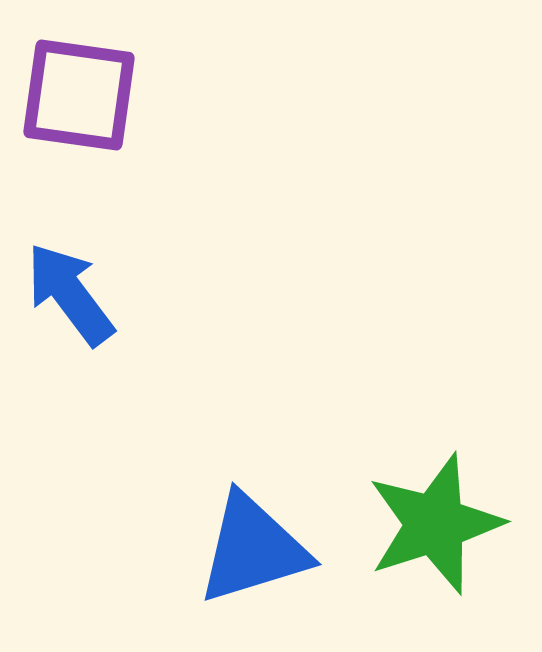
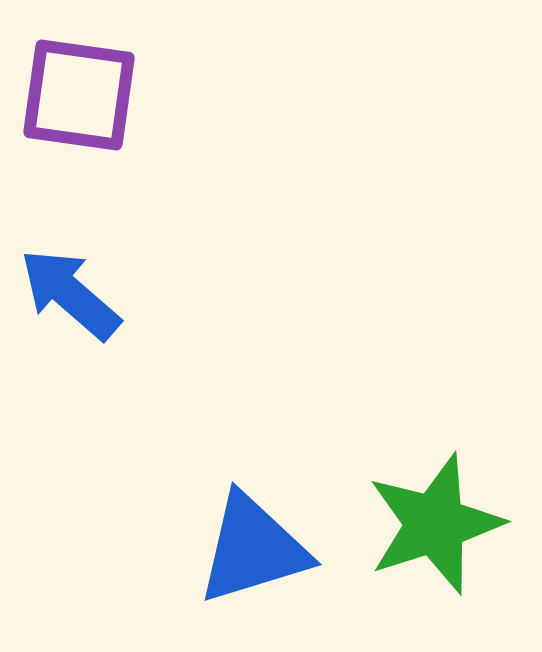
blue arrow: rotated 12 degrees counterclockwise
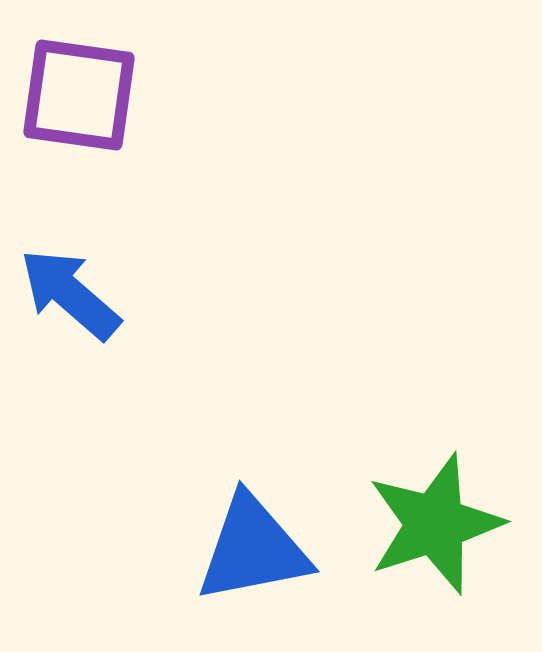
blue triangle: rotated 6 degrees clockwise
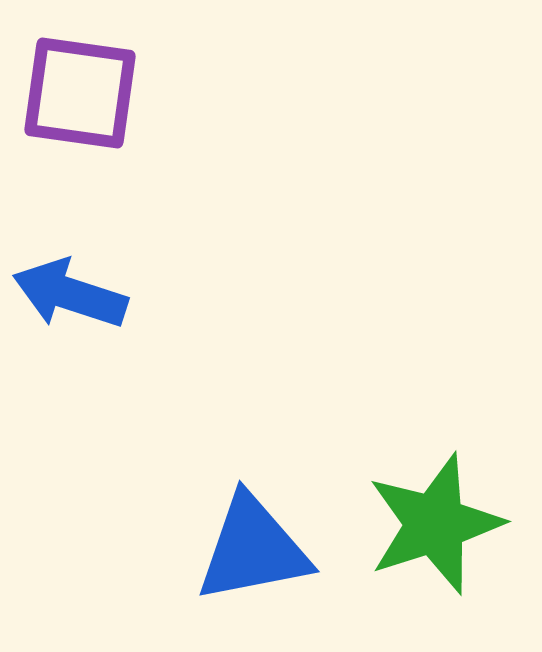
purple square: moved 1 px right, 2 px up
blue arrow: rotated 23 degrees counterclockwise
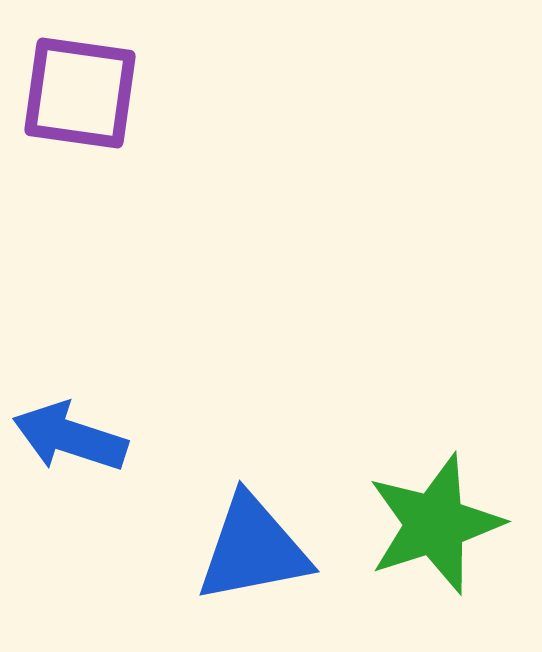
blue arrow: moved 143 px down
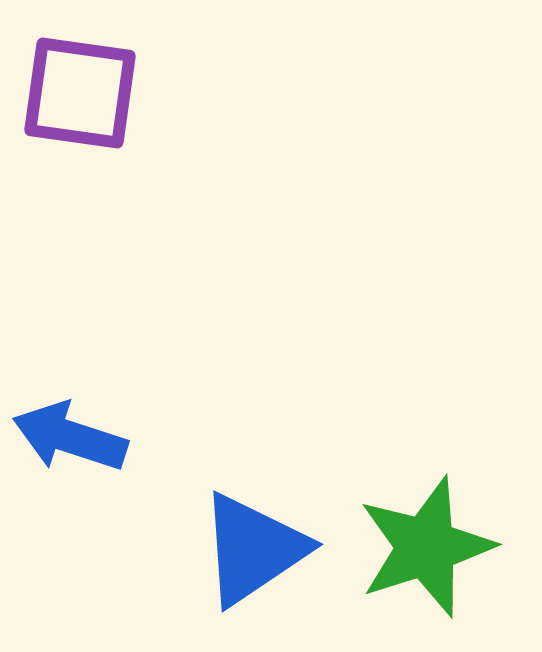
green star: moved 9 px left, 23 px down
blue triangle: rotated 23 degrees counterclockwise
